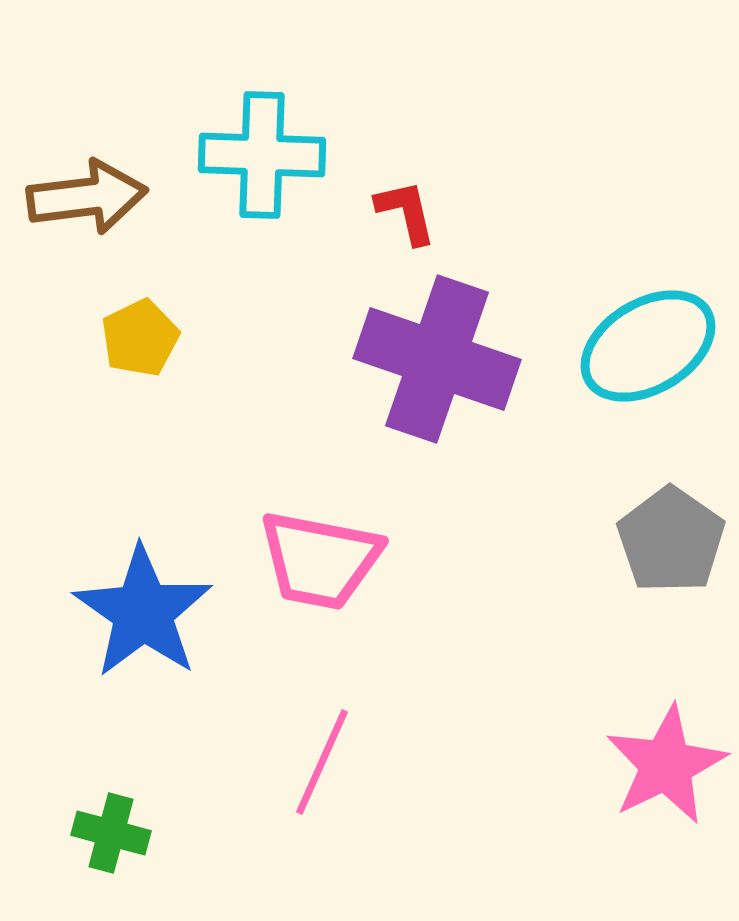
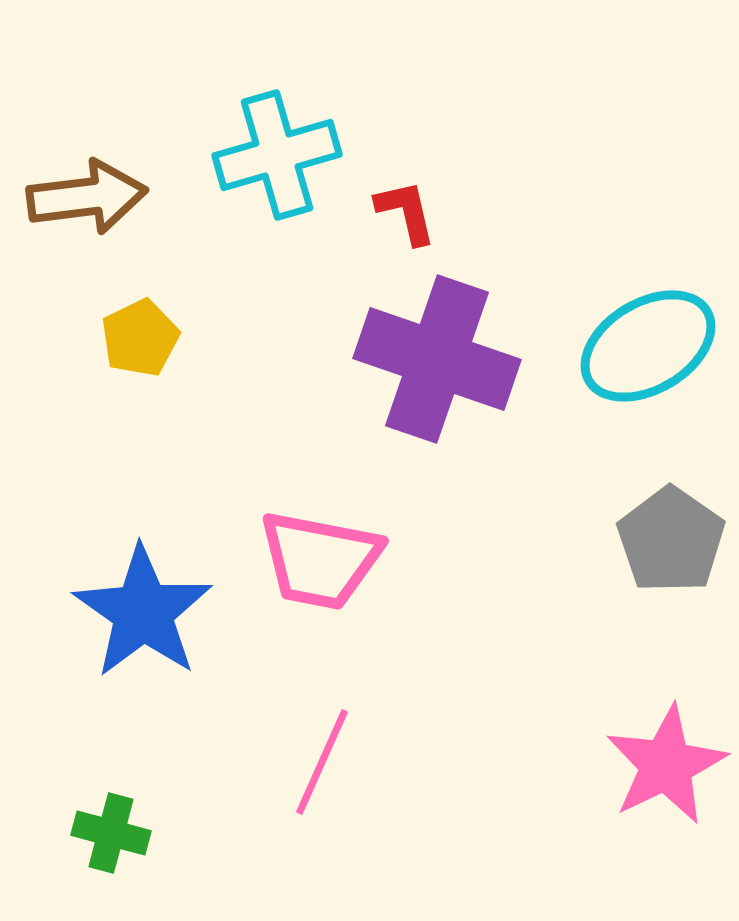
cyan cross: moved 15 px right; rotated 18 degrees counterclockwise
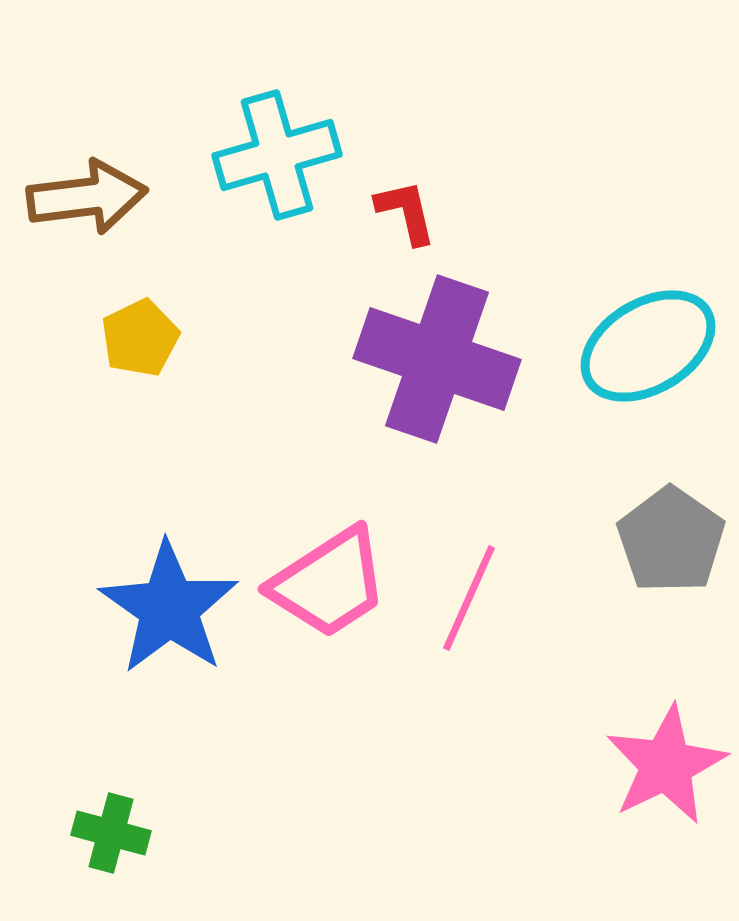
pink trapezoid: moved 9 px right, 23 px down; rotated 44 degrees counterclockwise
blue star: moved 26 px right, 4 px up
pink line: moved 147 px right, 164 px up
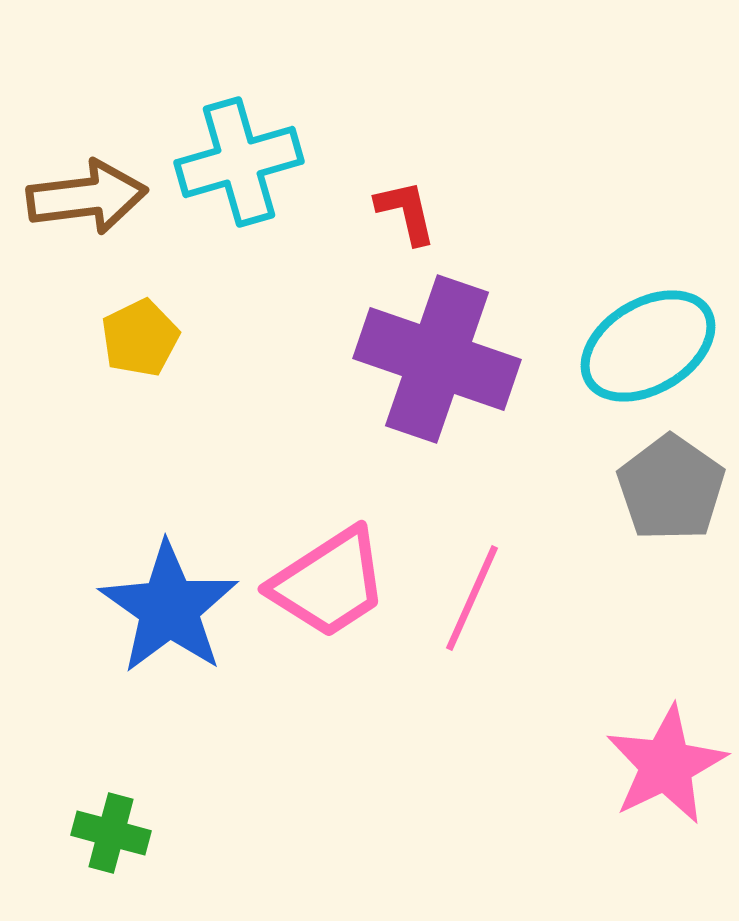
cyan cross: moved 38 px left, 7 px down
gray pentagon: moved 52 px up
pink line: moved 3 px right
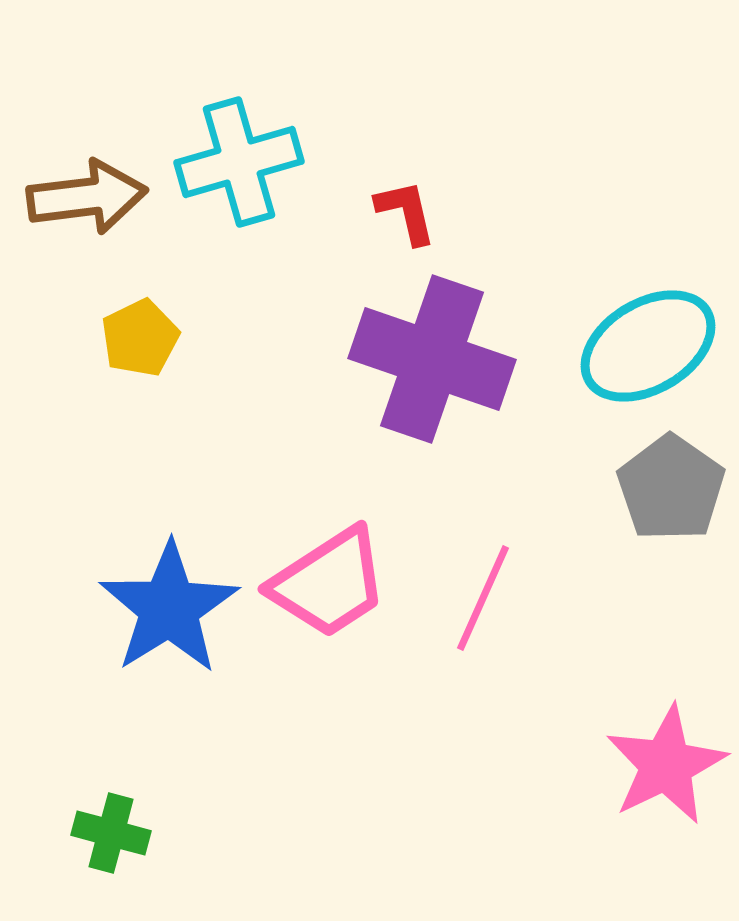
purple cross: moved 5 px left
pink line: moved 11 px right
blue star: rotated 5 degrees clockwise
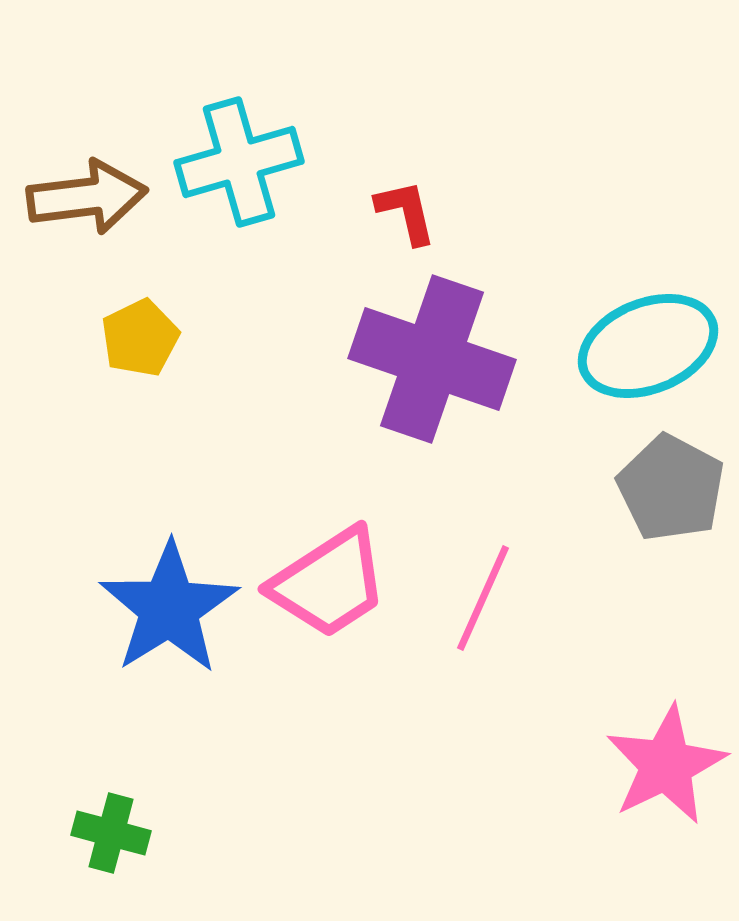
cyan ellipse: rotated 9 degrees clockwise
gray pentagon: rotated 7 degrees counterclockwise
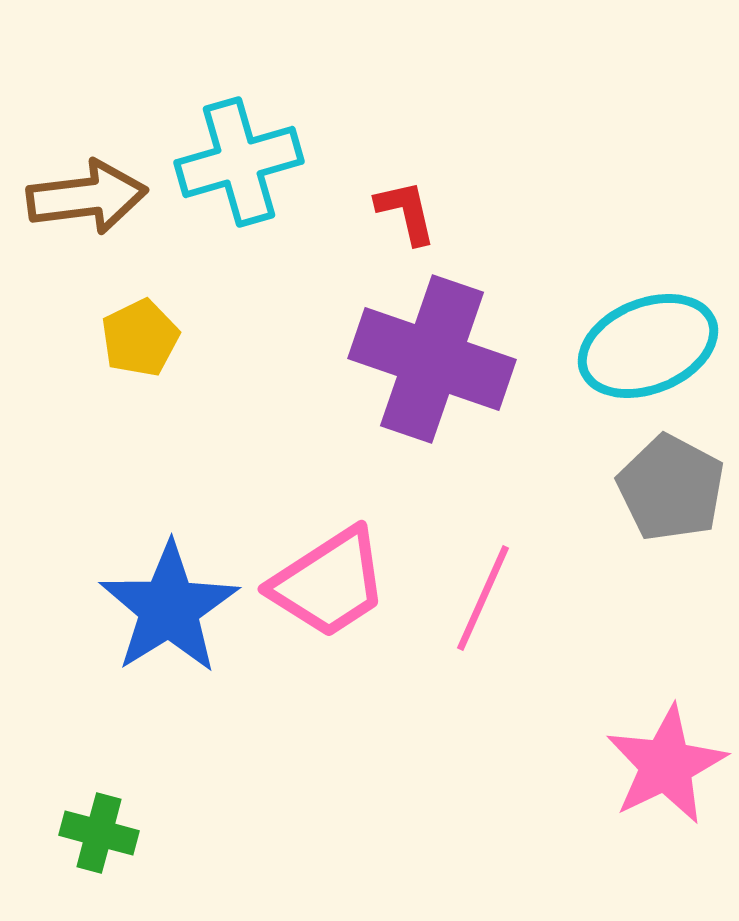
green cross: moved 12 px left
